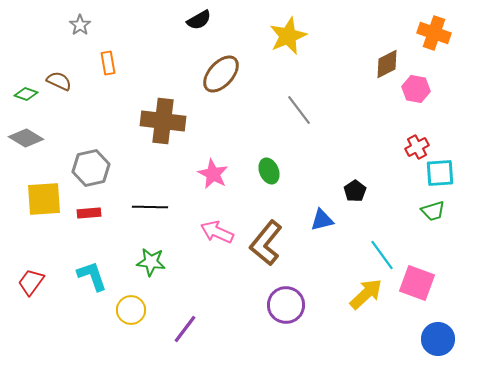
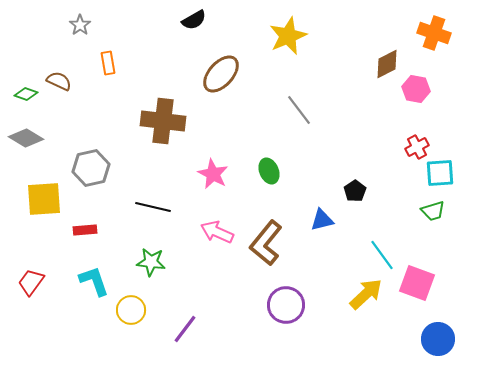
black semicircle: moved 5 px left
black line: moved 3 px right; rotated 12 degrees clockwise
red rectangle: moved 4 px left, 17 px down
cyan L-shape: moved 2 px right, 5 px down
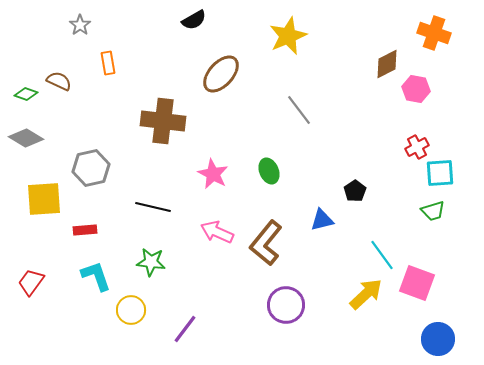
cyan L-shape: moved 2 px right, 5 px up
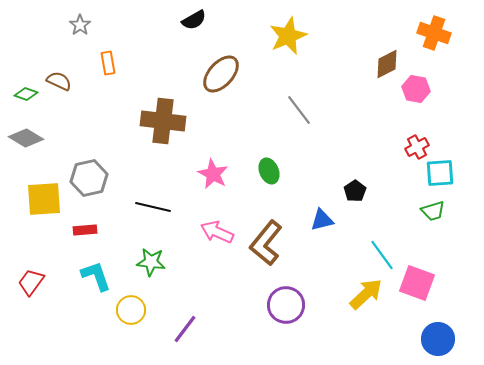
gray hexagon: moved 2 px left, 10 px down
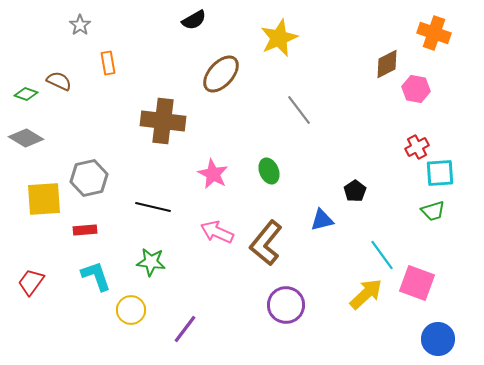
yellow star: moved 9 px left, 2 px down
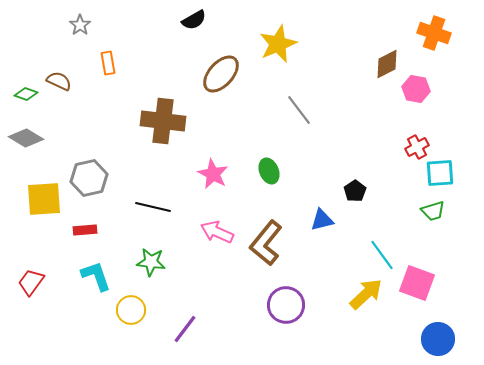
yellow star: moved 1 px left, 6 px down
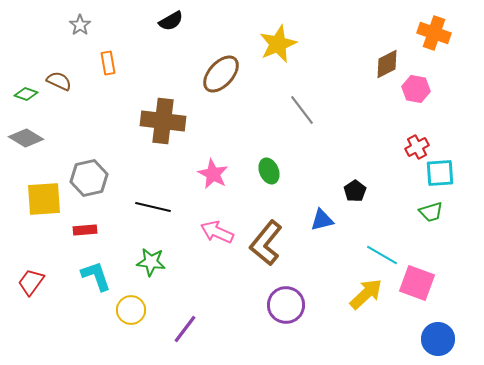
black semicircle: moved 23 px left, 1 px down
gray line: moved 3 px right
green trapezoid: moved 2 px left, 1 px down
cyan line: rotated 24 degrees counterclockwise
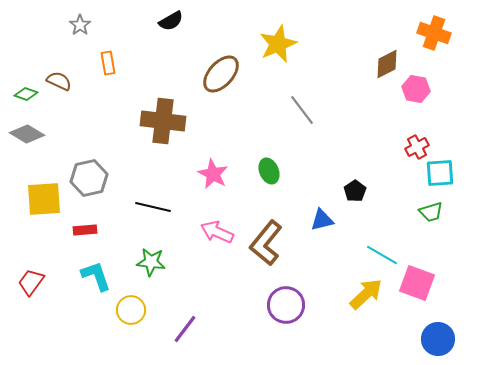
gray diamond: moved 1 px right, 4 px up
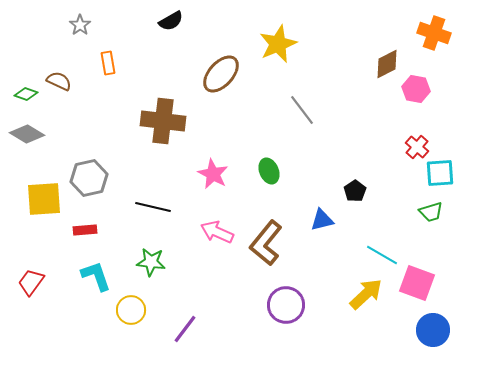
red cross: rotated 20 degrees counterclockwise
blue circle: moved 5 px left, 9 px up
